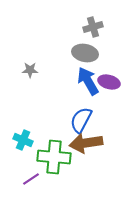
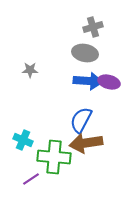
blue arrow: rotated 124 degrees clockwise
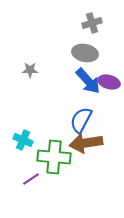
gray cross: moved 1 px left, 4 px up
blue arrow: rotated 44 degrees clockwise
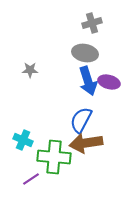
blue arrow: rotated 24 degrees clockwise
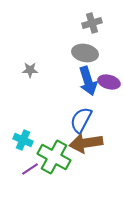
green cross: rotated 24 degrees clockwise
purple line: moved 1 px left, 10 px up
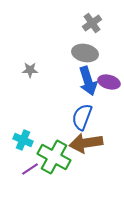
gray cross: rotated 18 degrees counterclockwise
blue semicircle: moved 1 px right, 3 px up; rotated 8 degrees counterclockwise
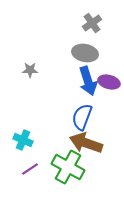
brown arrow: rotated 28 degrees clockwise
green cross: moved 14 px right, 10 px down
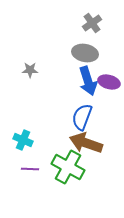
purple line: rotated 36 degrees clockwise
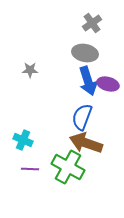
purple ellipse: moved 1 px left, 2 px down
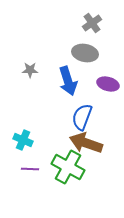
blue arrow: moved 20 px left
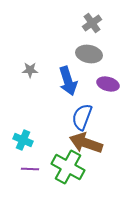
gray ellipse: moved 4 px right, 1 px down
